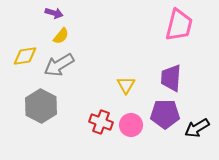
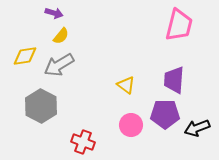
purple trapezoid: moved 3 px right, 2 px down
yellow triangle: rotated 24 degrees counterclockwise
red cross: moved 18 px left, 20 px down
black arrow: rotated 10 degrees clockwise
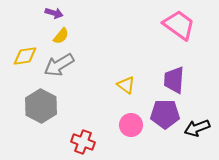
pink trapezoid: rotated 68 degrees counterclockwise
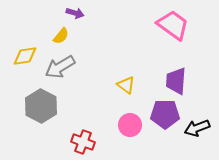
purple arrow: moved 21 px right
pink trapezoid: moved 6 px left
gray arrow: moved 1 px right, 2 px down
purple trapezoid: moved 2 px right, 1 px down
pink circle: moved 1 px left
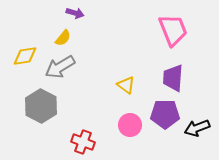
pink trapezoid: moved 5 px down; rotated 32 degrees clockwise
yellow semicircle: moved 2 px right, 2 px down
purple trapezoid: moved 3 px left, 3 px up
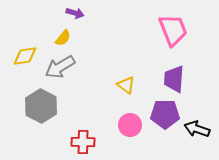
purple trapezoid: moved 1 px right, 1 px down
black arrow: moved 1 px down; rotated 40 degrees clockwise
red cross: rotated 20 degrees counterclockwise
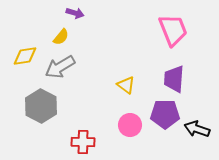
yellow semicircle: moved 2 px left, 1 px up
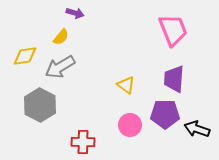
gray hexagon: moved 1 px left, 1 px up
